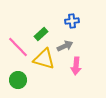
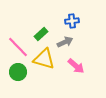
gray arrow: moved 4 px up
pink arrow: rotated 54 degrees counterclockwise
green circle: moved 8 px up
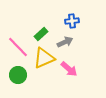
yellow triangle: moved 1 px up; rotated 40 degrees counterclockwise
pink arrow: moved 7 px left, 3 px down
green circle: moved 3 px down
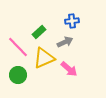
green rectangle: moved 2 px left, 2 px up
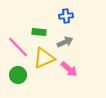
blue cross: moved 6 px left, 5 px up
green rectangle: rotated 48 degrees clockwise
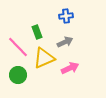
green rectangle: moved 2 px left; rotated 64 degrees clockwise
pink arrow: moved 1 px right, 1 px up; rotated 66 degrees counterclockwise
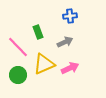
blue cross: moved 4 px right
green rectangle: moved 1 px right
yellow triangle: moved 6 px down
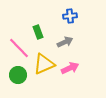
pink line: moved 1 px right, 1 px down
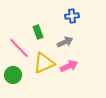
blue cross: moved 2 px right
yellow triangle: moved 1 px up
pink arrow: moved 1 px left, 2 px up
green circle: moved 5 px left
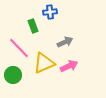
blue cross: moved 22 px left, 4 px up
green rectangle: moved 5 px left, 6 px up
